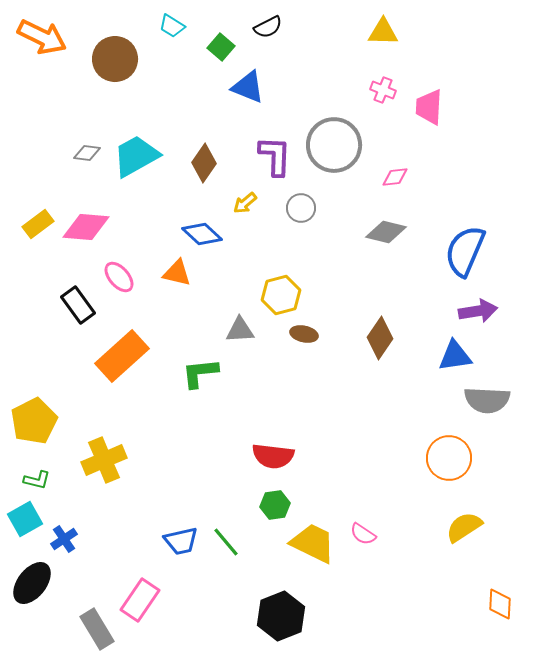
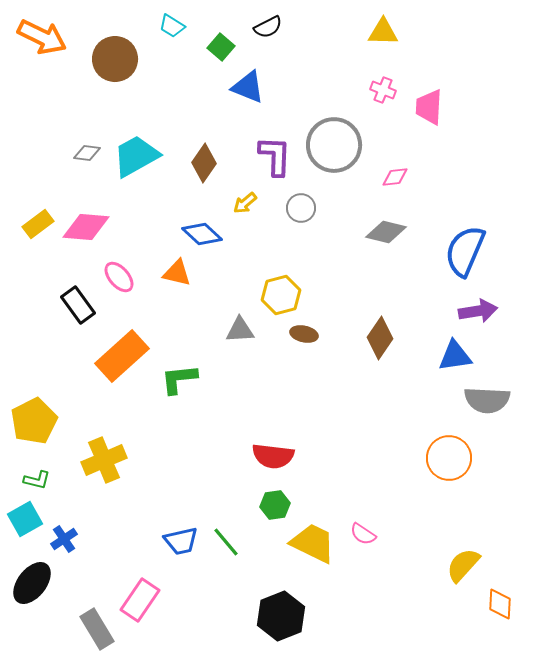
green L-shape at (200, 373): moved 21 px left, 6 px down
yellow semicircle at (464, 527): moved 1 px left, 38 px down; rotated 15 degrees counterclockwise
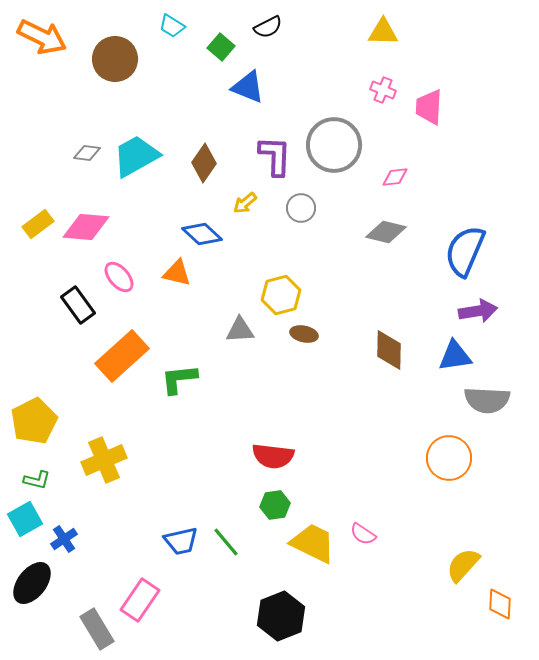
brown diamond at (380, 338): moved 9 px right, 12 px down; rotated 33 degrees counterclockwise
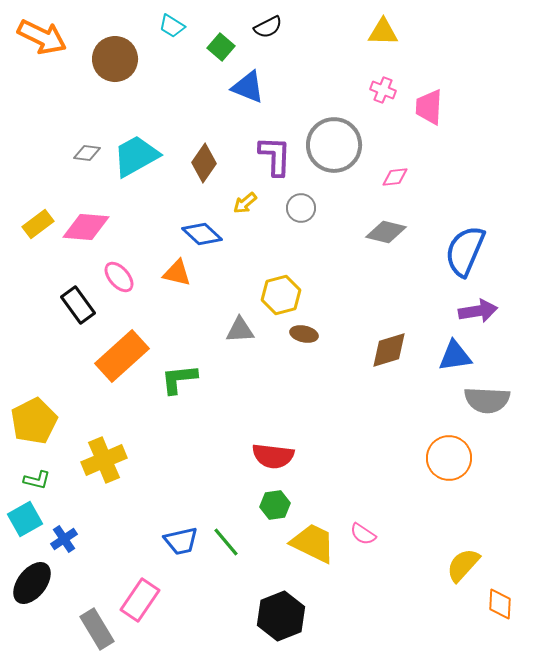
brown diamond at (389, 350): rotated 72 degrees clockwise
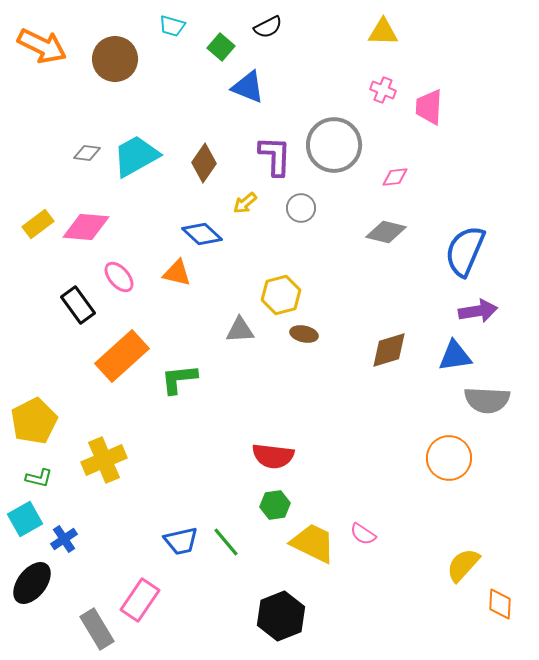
cyan trapezoid at (172, 26): rotated 16 degrees counterclockwise
orange arrow at (42, 37): moved 9 px down
green L-shape at (37, 480): moved 2 px right, 2 px up
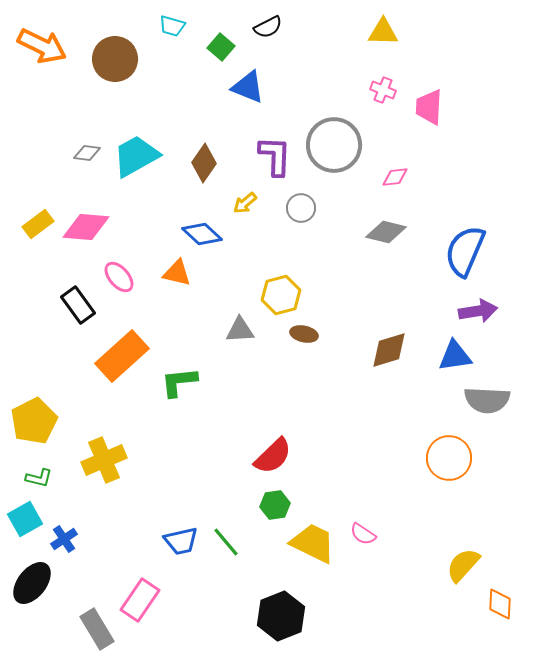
green L-shape at (179, 379): moved 3 px down
red semicircle at (273, 456): rotated 51 degrees counterclockwise
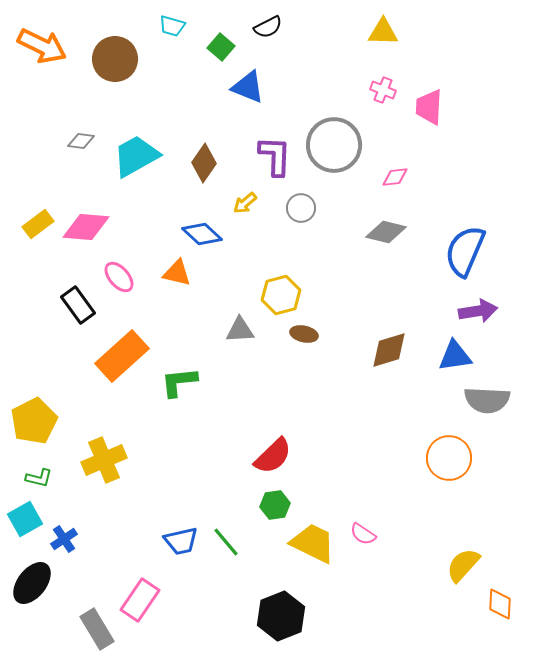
gray diamond at (87, 153): moved 6 px left, 12 px up
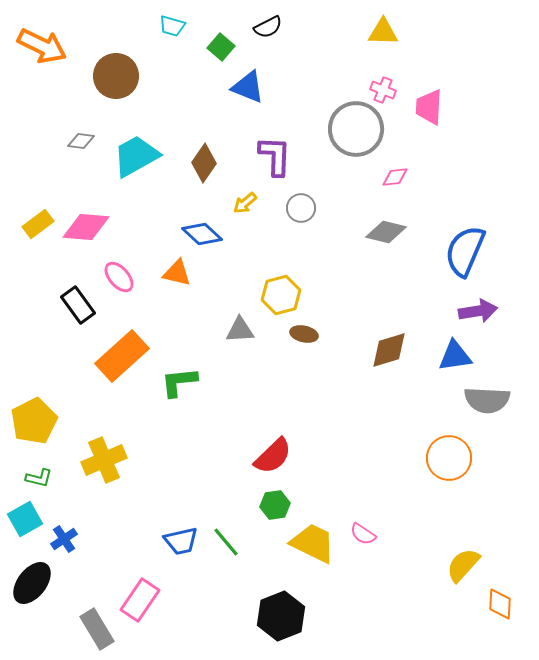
brown circle at (115, 59): moved 1 px right, 17 px down
gray circle at (334, 145): moved 22 px right, 16 px up
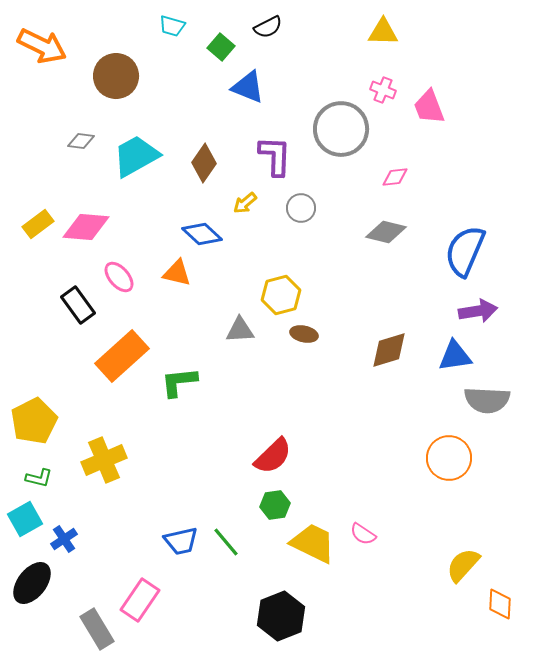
pink trapezoid at (429, 107): rotated 24 degrees counterclockwise
gray circle at (356, 129): moved 15 px left
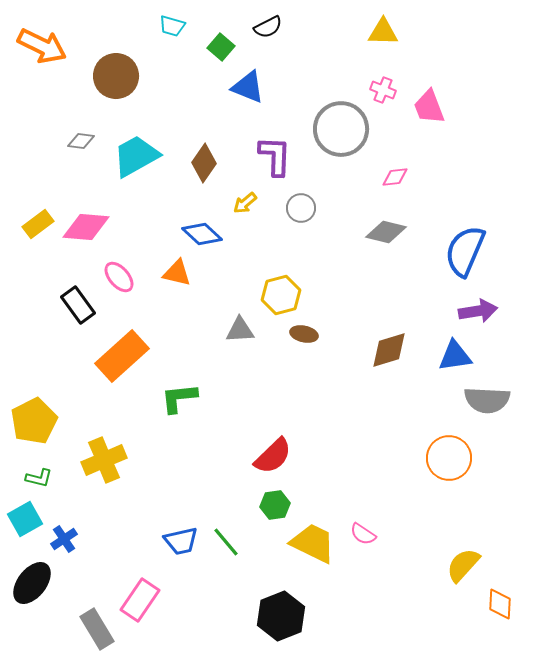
green L-shape at (179, 382): moved 16 px down
